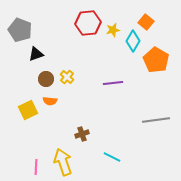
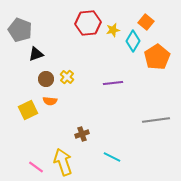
orange pentagon: moved 1 px right, 3 px up; rotated 10 degrees clockwise
pink line: rotated 56 degrees counterclockwise
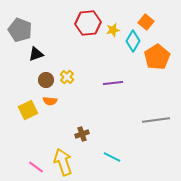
brown circle: moved 1 px down
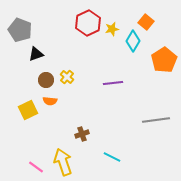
red hexagon: rotated 20 degrees counterclockwise
yellow star: moved 1 px left, 1 px up
orange pentagon: moved 7 px right, 3 px down
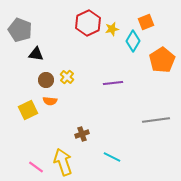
orange square: rotated 28 degrees clockwise
black triangle: rotated 28 degrees clockwise
orange pentagon: moved 2 px left
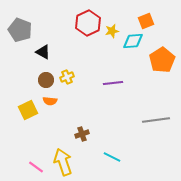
orange square: moved 1 px up
yellow star: moved 2 px down
cyan diamond: rotated 55 degrees clockwise
black triangle: moved 7 px right, 2 px up; rotated 21 degrees clockwise
yellow cross: rotated 24 degrees clockwise
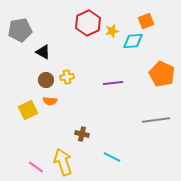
gray pentagon: rotated 30 degrees counterclockwise
orange pentagon: moved 14 px down; rotated 15 degrees counterclockwise
yellow cross: rotated 16 degrees clockwise
brown cross: rotated 32 degrees clockwise
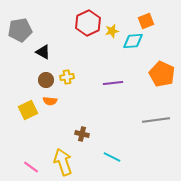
pink line: moved 5 px left
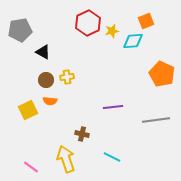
purple line: moved 24 px down
yellow arrow: moved 3 px right, 3 px up
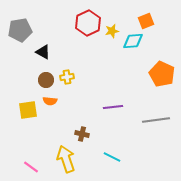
yellow square: rotated 18 degrees clockwise
